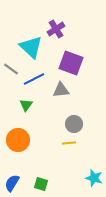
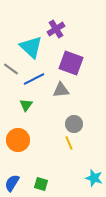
yellow line: rotated 72 degrees clockwise
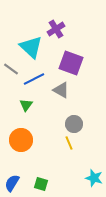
gray triangle: rotated 36 degrees clockwise
orange circle: moved 3 px right
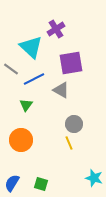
purple square: rotated 30 degrees counterclockwise
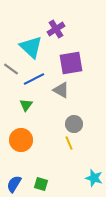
blue semicircle: moved 2 px right, 1 px down
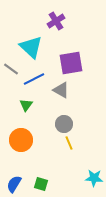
purple cross: moved 8 px up
gray circle: moved 10 px left
cyan star: rotated 12 degrees counterclockwise
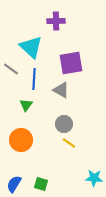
purple cross: rotated 30 degrees clockwise
blue line: rotated 60 degrees counterclockwise
yellow line: rotated 32 degrees counterclockwise
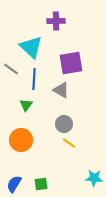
green square: rotated 24 degrees counterclockwise
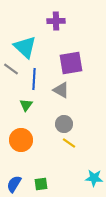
cyan triangle: moved 6 px left
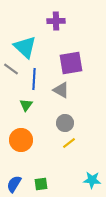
gray circle: moved 1 px right, 1 px up
yellow line: rotated 72 degrees counterclockwise
cyan star: moved 2 px left, 2 px down
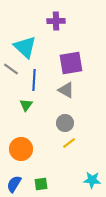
blue line: moved 1 px down
gray triangle: moved 5 px right
orange circle: moved 9 px down
